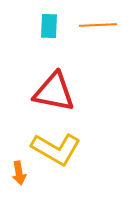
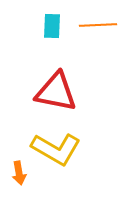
cyan rectangle: moved 3 px right
red triangle: moved 2 px right
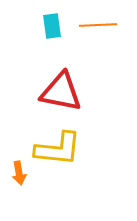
cyan rectangle: rotated 10 degrees counterclockwise
red triangle: moved 5 px right
yellow L-shape: moved 2 px right; rotated 24 degrees counterclockwise
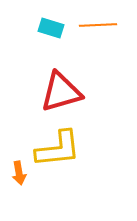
cyan rectangle: moved 1 px left, 2 px down; rotated 65 degrees counterclockwise
red triangle: rotated 27 degrees counterclockwise
yellow L-shape: rotated 12 degrees counterclockwise
